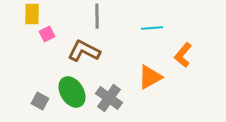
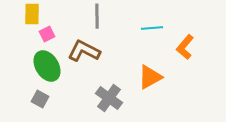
orange L-shape: moved 2 px right, 8 px up
green ellipse: moved 25 px left, 26 px up
gray square: moved 2 px up
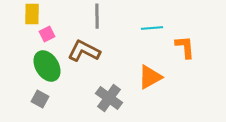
orange L-shape: rotated 135 degrees clockwise
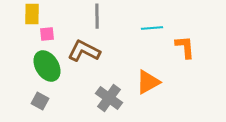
pink square: rotated 21 degrees clockwise
orange triangle: moved 2 px left, 5 px down
gray square: moved 2 px down
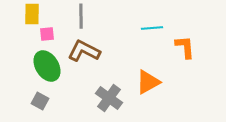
gray line: moved 16 px left
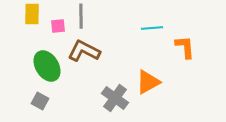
pink square: moved 11 px right, 8 px up
gray cross: moved 6 px right
